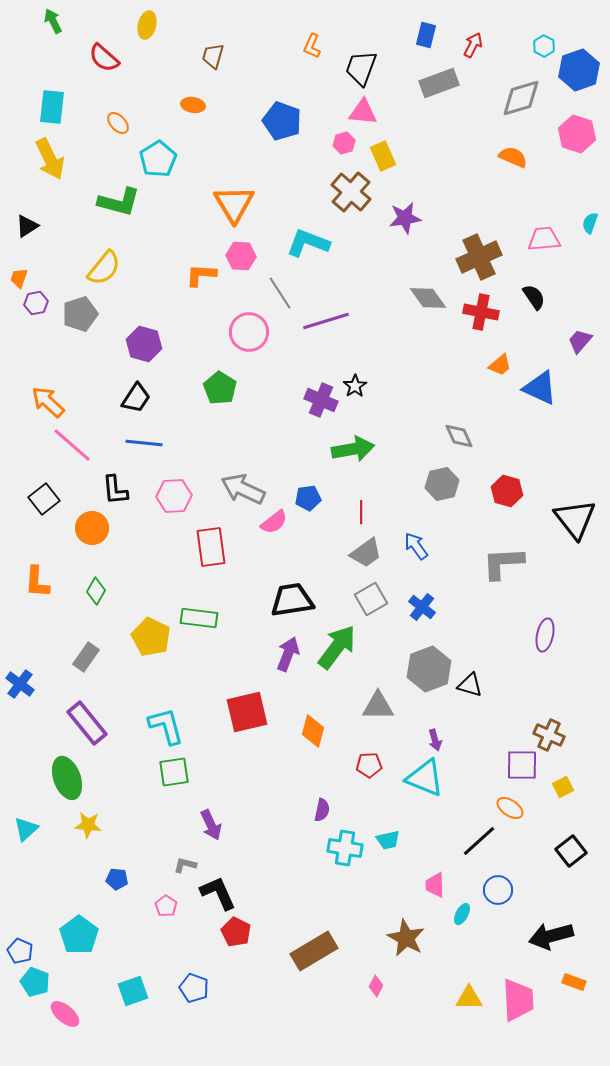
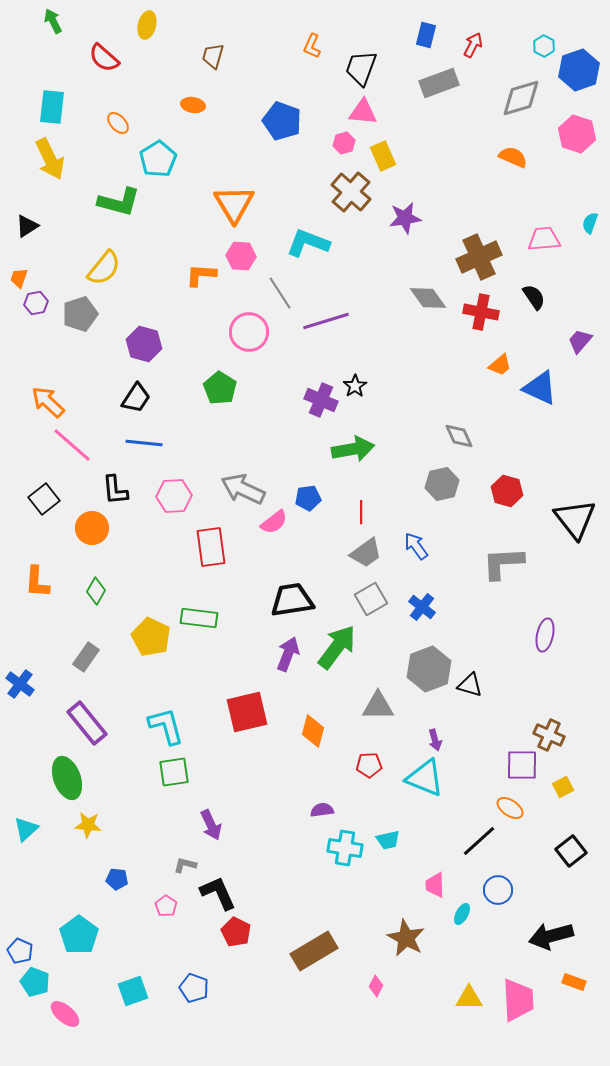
purple semicircle at (322, 810): rotated 110 degrees counterclockwise
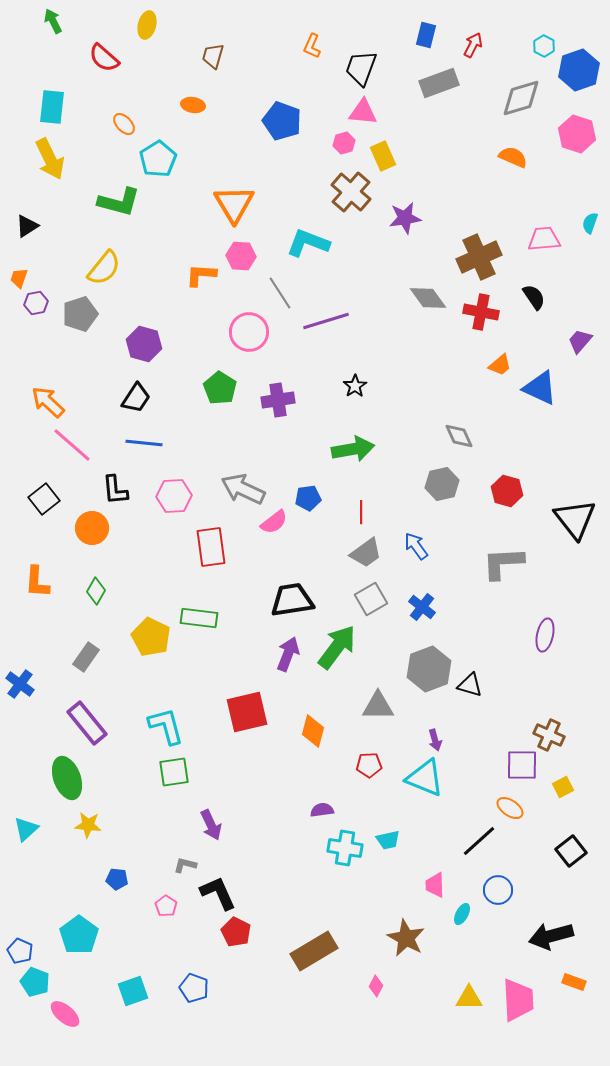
orange ellipse at (118, 123): moved 6 px right, 1 px down
purple cross at (321, 400): moved 43 px left; rotated 32 degrees counterclockwise
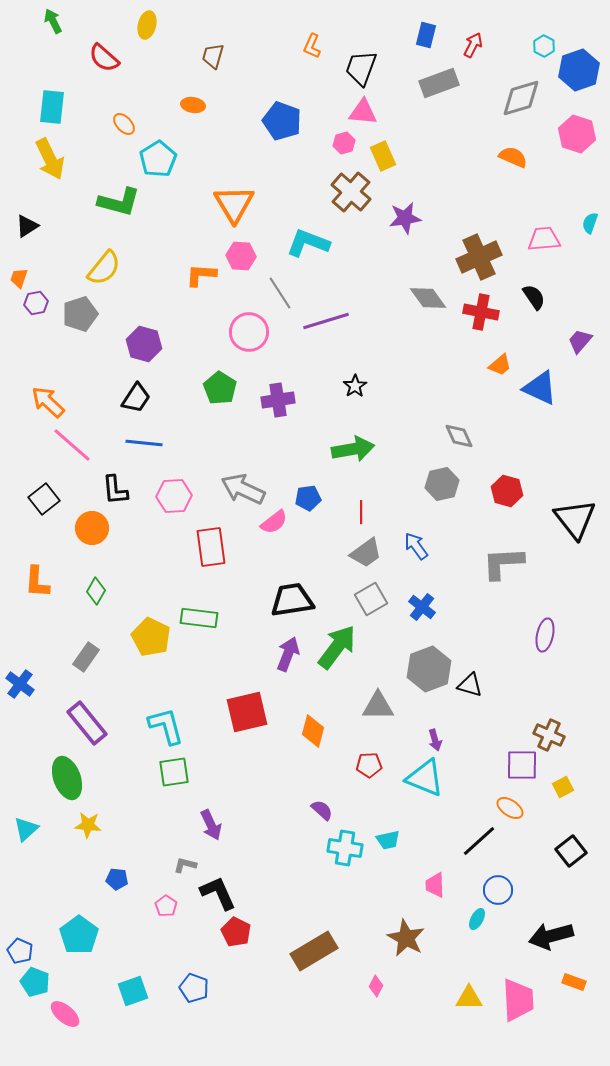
purple semicircle at (322, 810): rotated 50 degrees clockwise
cyan ellipse at (462, 914): moved 15 px right, 5 px down
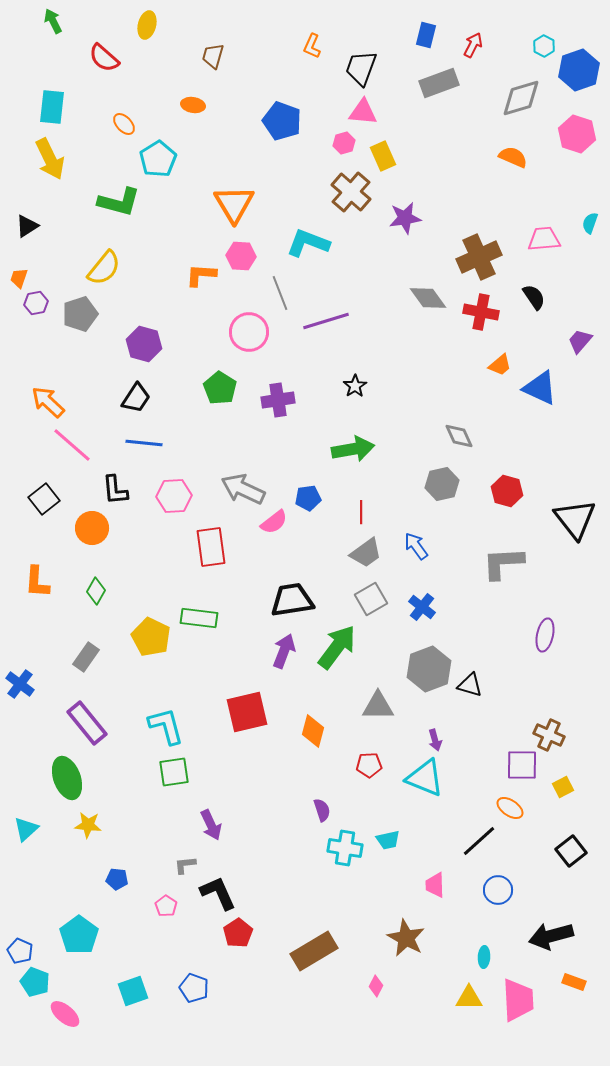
gray line at (280, 293): rotated 12 degrees clockwise
purple arrow at (288, 654): moved 4 px left, 3 px up
purple semicircle at (322, 810): rotated 30 degrees clockwise
gray L-shape at (185, 865): rotated 20 degrees counterclockwise
cyan ellipse at (477, 919): moved 7 px right, 38 px down; rotated 25 degrees counterclockwise
red pentagon at (236, 932): moved 2 px right, 1 px down; rotated 12 degrees clockwise
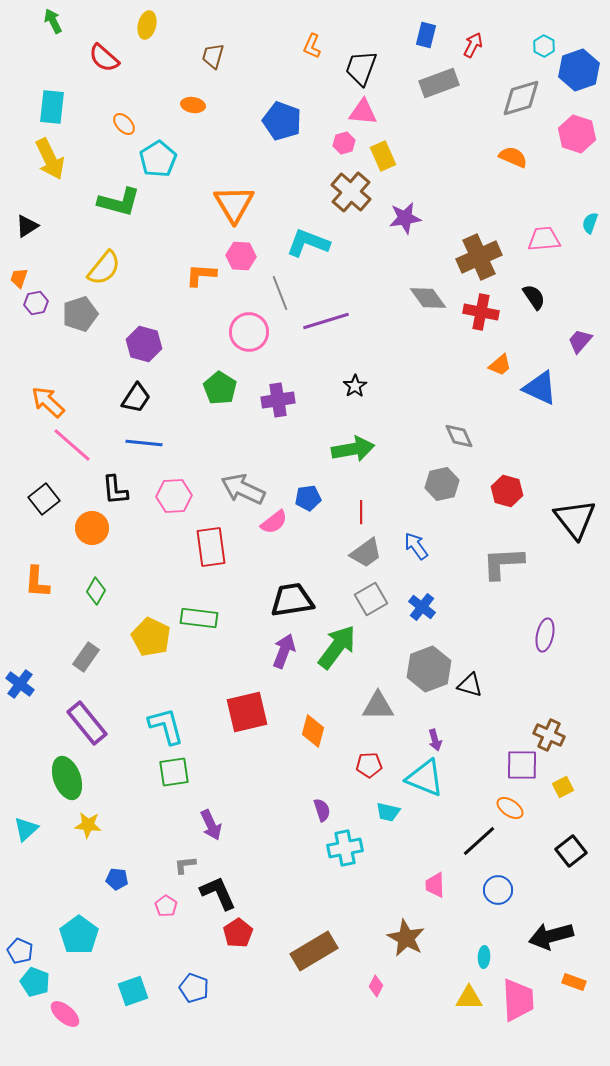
cyan trapezoid at (388, 840): moved 28 px up; rotated 25 degrees clockwise
cyan cross at (345, 848): rotated 20 degrees counterclockwise
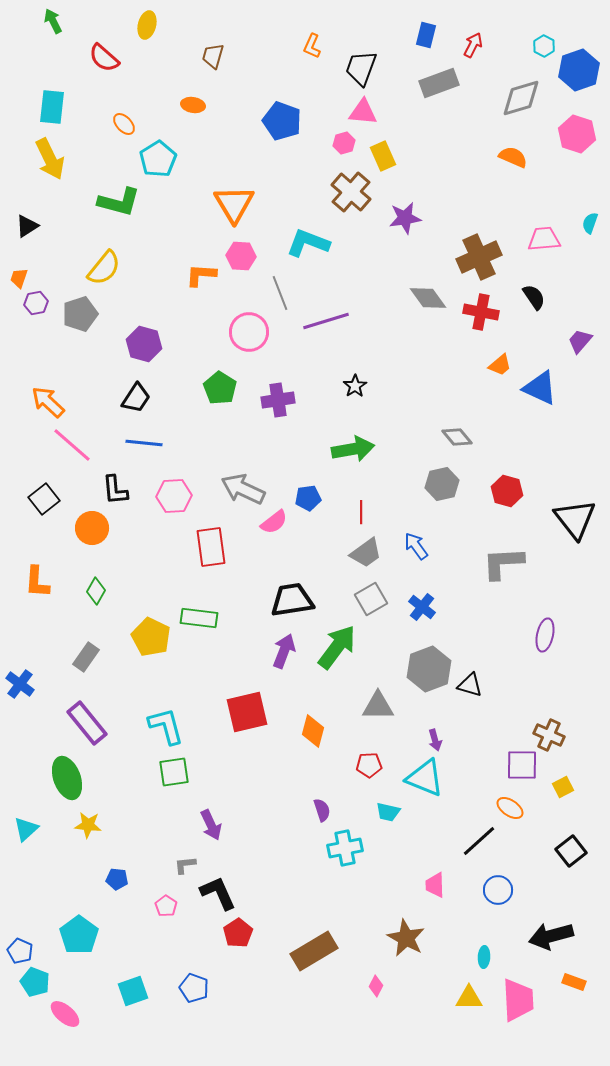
gray diamond at (459, 436): moved 2 px left, 1 px down; rotated 16 degrees counterclockwise
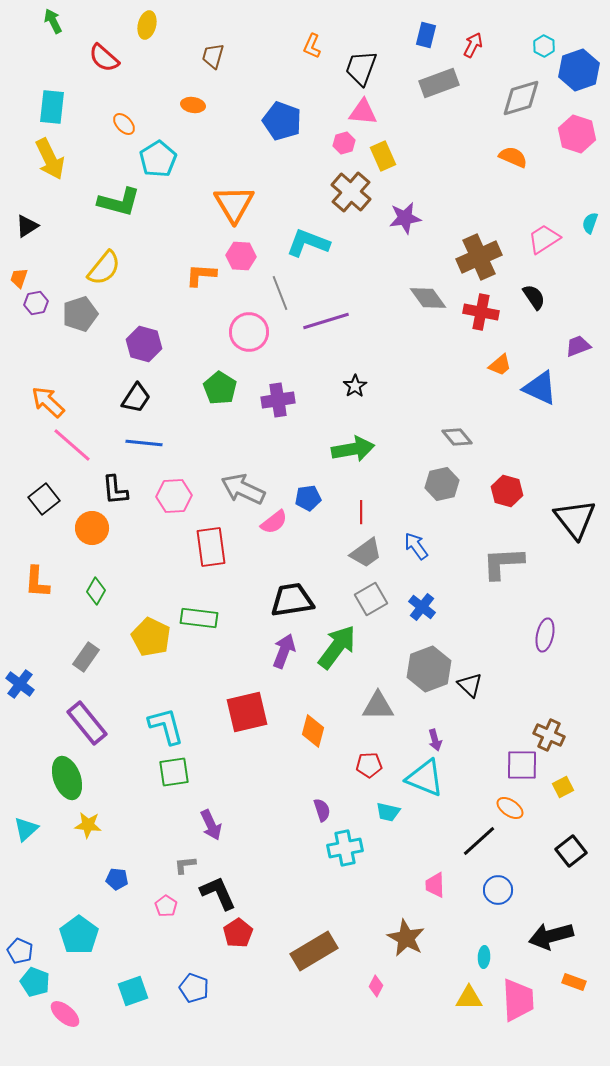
pink trapezoid at (544, 239): rotated 28 degrees counterclockwise
purple trapezoid at (580, 341): moved 2 px left, 5 px down; rotated 28 degrees clockwise
black triangle at (470, 685): rotated 28 degrees clockwise
